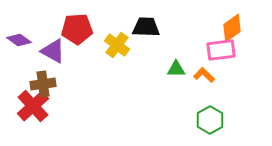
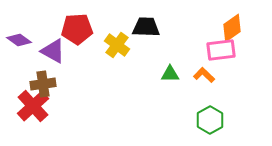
green triangle: moved 6 px left, 5 px down
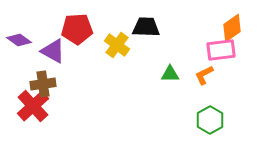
orange L-shape: rotated 70 degrees counterclockwise
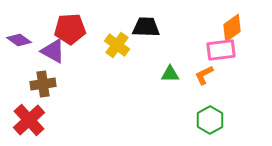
red pentagon: moved 7 px left
red cross: moved 4 px left, 14 px down
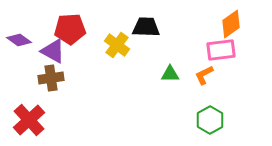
orange diamond: moved 1 px left, 4 px up
brown cross: moved 8 px right, 6 px up
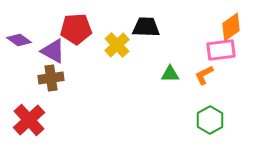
orange diamond: moved 3 px down
red pentagon: moved 6 px right
yellow cross: rotated 10 degrees clockwise
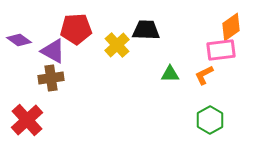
black trapezoid: moved 3 px down
red cross: moved 2 px left
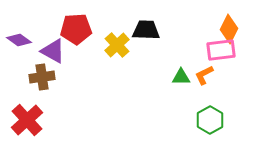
orange diamond: moved 2 px left, 2 px down; rotated 28 degrees counterclockwise
green triangle: moved 11 px right, 3 px down
brown cross: moved 9 px left, 1 px up
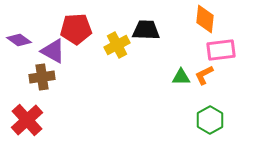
orange diamond: moved 24 px left, 10 px up; rotated 20 degrees counterclockwise
yellow cross: rotated 15 degrees clockwise
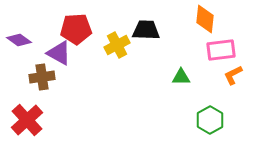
purple triangle: moved 6 px right, 2 px down
orange L-shape: moved 29 px right
